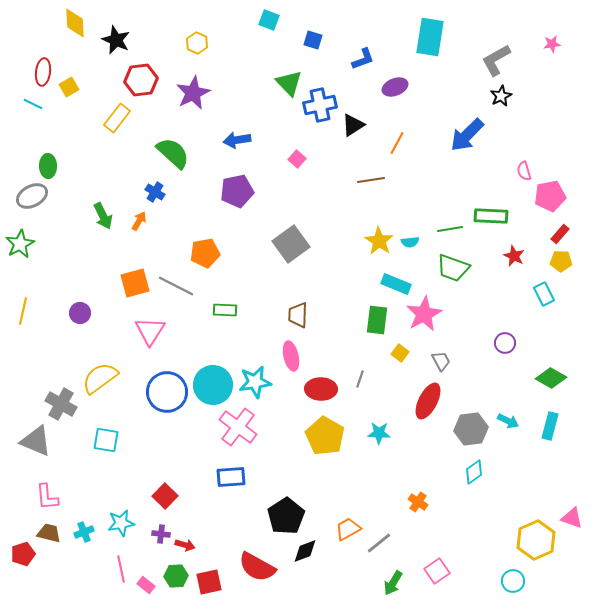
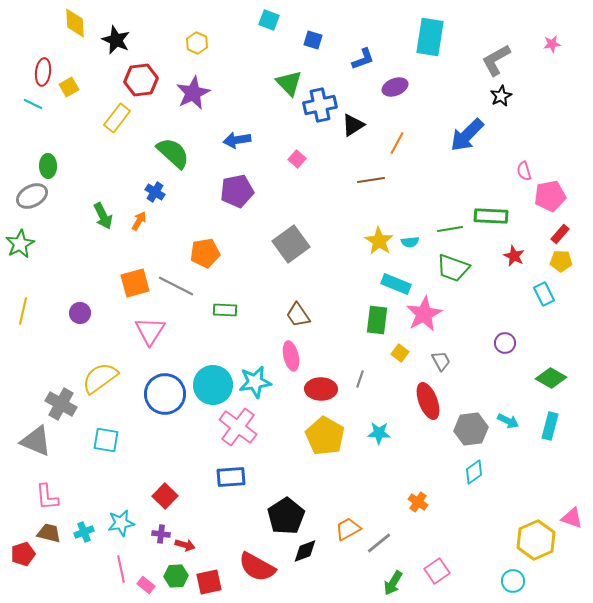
brown trapezoid at (298, 315): rotated 36 degrees counterclockwise
blue circle at (167, 392): moved 2 px left, 2 px down
red ellipse at (428, 401): rotated 48 degrees counterclockwise
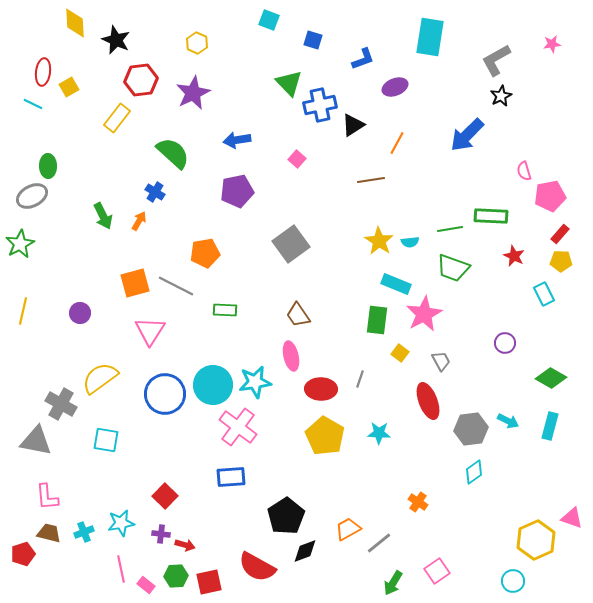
gray triangle at (36, 441): rotated 12 degrees counterclockwise
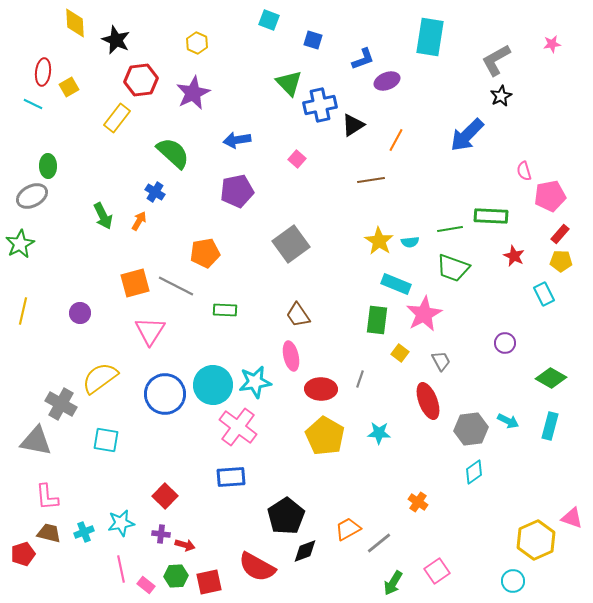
purple ellipse at (395, 87): moved 8 px left, 6 px up
orange line at (397, 143): moved 1 px left, 3 px up
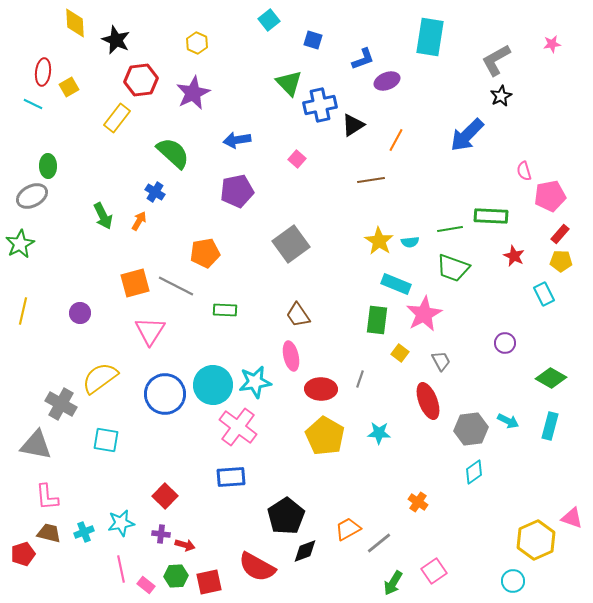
cyan square at (269, 20): rotated 30 degrees clockwise
gray triangle at (36, 441): moved 4 px down
pink square at (437, 571): moved 3 px left
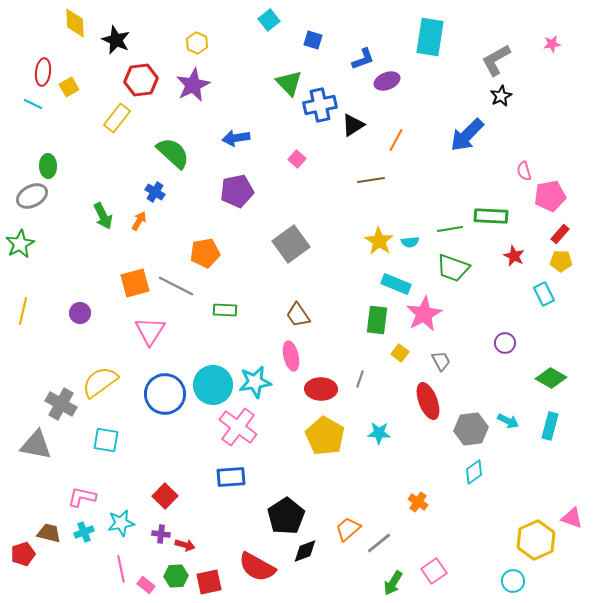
purple star at (193, 93): moved 8 px up
blue arrow at (237, 140): moved 1 px left, 2 px up
yellow semicircle at (100, 378): moved 4 px down
pink L-shape at (47, 497): moved 35 px right; rotated 108 degrees clockwise
orange trapezoid at (348, 529): rotated 12 degrees counterclockwise
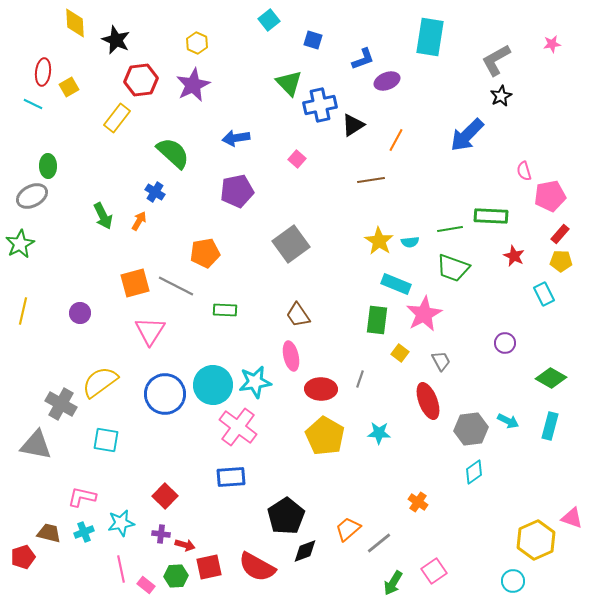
red pentagon at (23, 554): moved 3 px down
red square at (209, 582): moved 15 px up
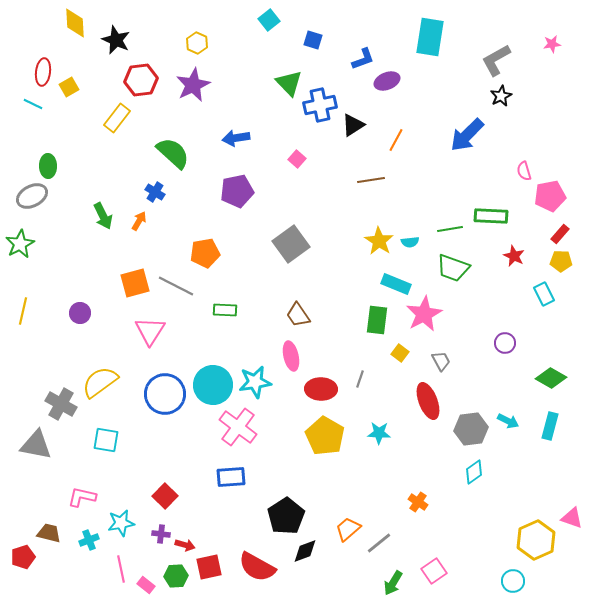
cyan cross at (84, 532): moved 5 px right, 8 px down
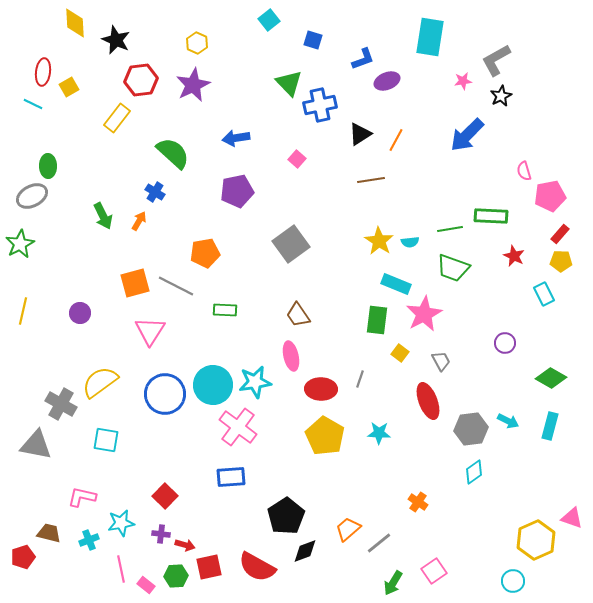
pink star at (552, 44): moved 89 px left, 37 px down
black triangle at (353, 125): moved 7 px right, 9 px down
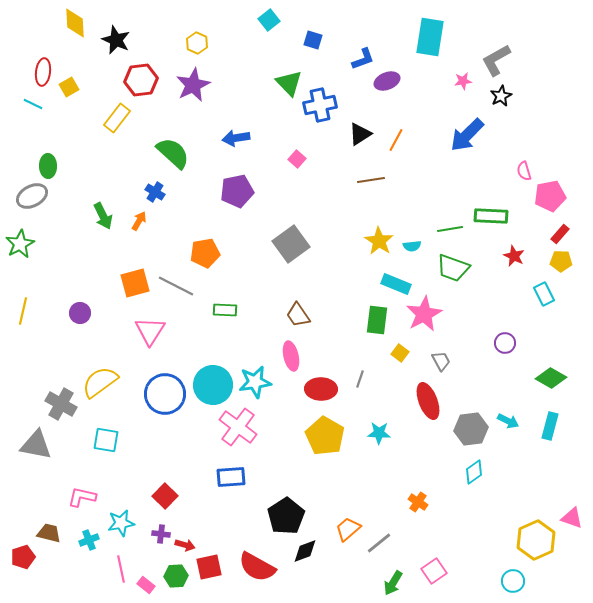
cyan semicircle at (410, 242): moved 2 px right, 4 px down
